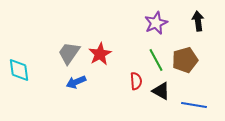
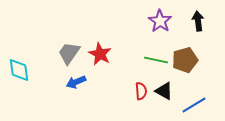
purple star: moved 4 px right, 2 px up; rotated 15 degrees counterclockwise
red star: rotated 15 degrees counterclockwise
green line: rotated 50 degrees counterclockwise
red semicircle: moved 5 px right, 10 px down
black triangle: moved 3 px right
blue line: rotated 40 degrees counterclockwise
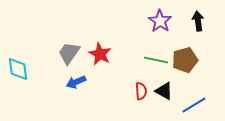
cyan diamond: moved 1 px left, 1 px up
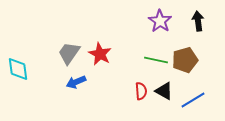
blue line: moved 1 px left, 5 px up
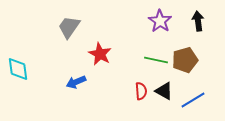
gray trapezoid: moved 26 px up
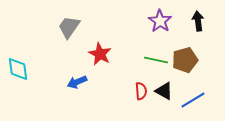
blue arrow: moved 1 px right
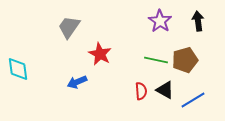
black triangle: moved 1 px right, 1 px up
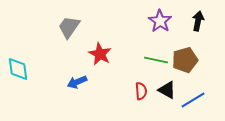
black arrow: rotated 18 degrees clockwise
black triangle: moved 2 px right
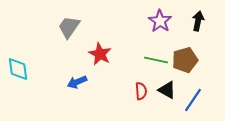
blue line: rotated 25 degrees counterclockwise
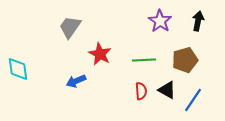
gray trapezoid: moved 1 px right
green line: moved 12 px left; rotated 15 degrees counterclockwise
blue arrow: moved 1 px left, 1 px up
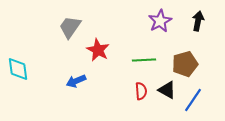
purple star: rotated 10 degrees clockwise
red star: moved 2 px left, 4 px up
brown pentagon: moved 4 px down
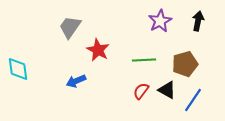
red semicircle: rotated 138 degrees counterclockwise
